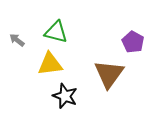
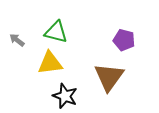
purple pentagon: moved 9 px left, 2 px up; rotated 15 degrees counterclockwise
yellow triangle: moved 1 px up
brown triangle: moved 3 px down
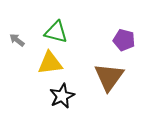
black star: moved 3 px left; rotated 25 degrees clockwise
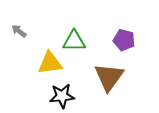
green triangle: moved 18 px right, 9 px down; rotated 15 degrees counterclockwise
gray arrow: moved 2 px right, 9 px up
black star: rotated 20 degrees clockwise
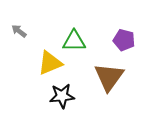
yellow triangle: rotated 16 degrees counterclockwise
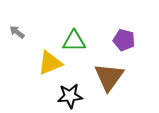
gray arrow: moved 2 px left, 1 px down
black star: moved 8 px right
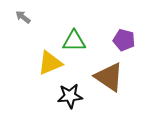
gray arrow: moved 6 px right, 15 px up
brown triangle: rotated 32 degrees counterclockwise
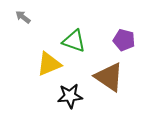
green triangle: rotated 20 degrees clockwise
yellow triangle: moved 1 px left, 1 px down
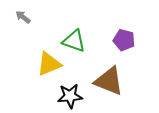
brown triangle: moved 4 px down; rotated 12 degrees counterclockwise
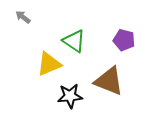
green triangle: rotated 15 degrees clockwise
